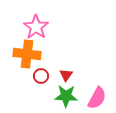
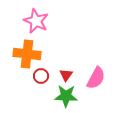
pink star: moved 6 px up; rotated 10 degrees counterclockwise
pink semicircle: moved 1 px left, 20 px up
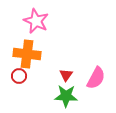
red circle: moved 22 px left
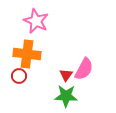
pink semicircle: moved 12 px left, 9 px up
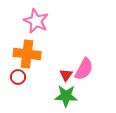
red circle: moved 1 px left, 1 px down
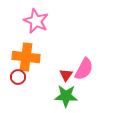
orange cross: moved 1 px left, 3 px down
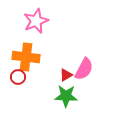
pink star: rotated 25 degrees clockwise
red triangle: rotated 24 degrees clockwise
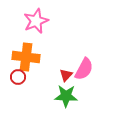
red triangle: rotated 16 degrees counterclockwise
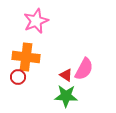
red triangle: rotated 40 degrees counterclockwise
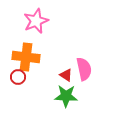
pink semicircle: rotated 40 degrees counterclockwise
